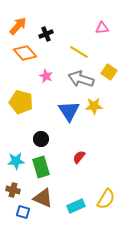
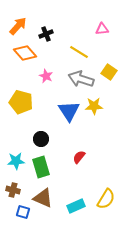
pink triangle: moved 1 px down
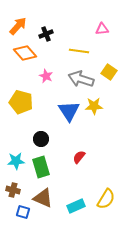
yellow line: moved 1 px up; rotated 24 degrees counterclockwise
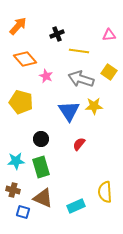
pink triangle: moved 7 px right, 6 px down
black cross: moved 11 px right
orange diamond: moved 6 px down
red semicircle: moved 13 px up
yellow semicircle: moved 1 px left, 7 px up; rotated 145 degrees clockwise
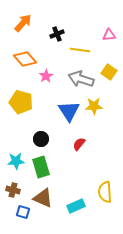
orange arrow: moved 5 px right, 3 px up
yellow line: moved 1 px right, 1 px up
pink star: rotated 16 degrees clockwise
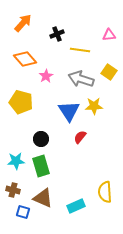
red semicircle: moved 1 px right, 7 px up
green rectangle: moved 1 px up
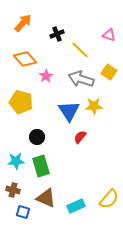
pink triangle: rotated 24 degrees clockwise
yellow line: rotated 36 degrees clockwise
black circle: moved 4 px left, 2 px up
yellow semicircle: moved 4 px right, 7 px down; rotated 135 degrees counterclockwise
brown triangle: moved 3 px right
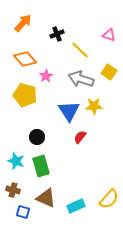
yellow pentagon: moved 4 px right, 7 px up
cyan star: rotated 24 degrees clockwise
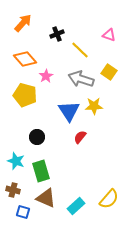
green rectangle: moved 5 px down
cyan rectangle: rotated 18 degrees counterclockwise
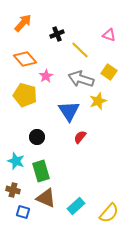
yellow star: moved 4 px right, 5 px up; rotated 18 degrees counterclockwise
yellow semicircle: moved 14 px down
